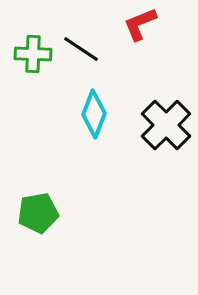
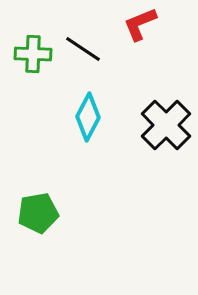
black line: moved 2 px right
cyan diamond: moved 6 px left, 3 px down; rotated 6 degrees clockwise
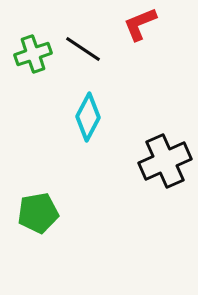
green cross: rotated 21 degrees counterclockwise
black cross: moved 1 px left, 36 px down; rotated 21 degrees clockwise
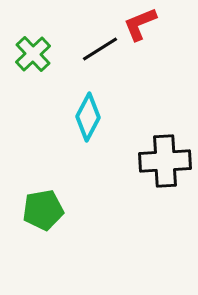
black line: moved 17 px right; rotated 66 degrees counterclockwise
green cross: rotated 24 degrees counterclockwise
black cross: rotated 21 degrees clockwise
green pentagon: moved 5 px right, 3 px up
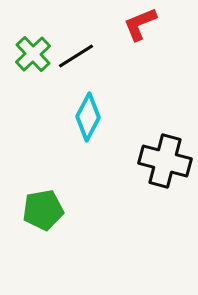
black line: moved 24 px left, 7 px down
black cross: rotated 18 degrees clockwise
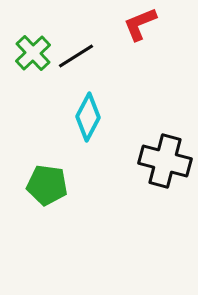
green cross: moved 1 px up
green pentagon: moved 4 px right, 25 px up; rotated 18 degrees clockwise
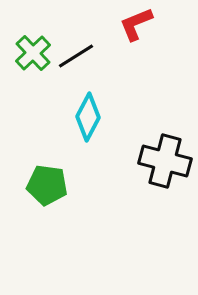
red L-shape: moved 4 px left
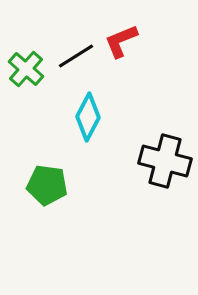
red L-shape: moved 15 px left, 17 px down
green cross: moved 7 px left, 16 px down; rotated 6 degrees counterclockwise
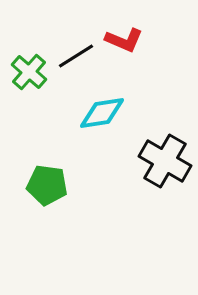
red L-shape: moved 3 px right, 1 px up; rotated 135 degrees counterclockwise
green cross: moved 3 px right, 3 px down
cyan diamond: moved 14 px right, 4 px up; rotated 54 degrees clockwise
black cross: rotated 15 degrees clockwise
